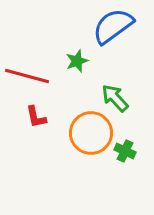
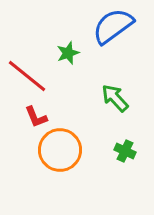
green star: moved 9 px left, 8 px up
red line: rotated 24 degrees clockwise
red L-shape: rotated 10 degrees counterclockwise
orange circle: moved 31 px left, 17 px down
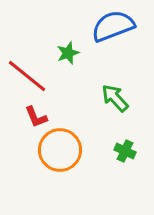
blue semicircle: rotated 15 degrees clockwise
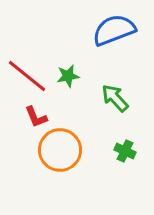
blue semicircle: moved 1 px right, 4 px down
green star: moved 23 px down; rotated 10 degrees clockwise
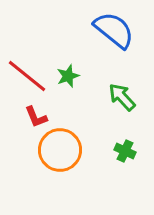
blue semicircle: rotated 60 degrees clockwise
green star: rotated 10 degrees counterclockwise
green arrow: moved 7 px right, 1 px up
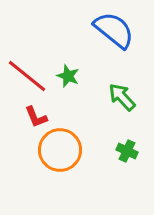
green star: rotated 30 degrees counterclockwise
green cross: moved 2 px right
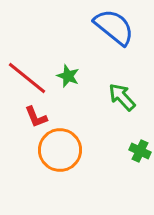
blue semicircle: moved 3 px up
red line: moved 2 px down
green cross: moved 13 px right
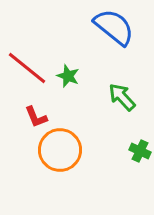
red line: moved 10 px up
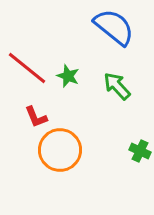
green arrow: moved 5 px left, 11 px up
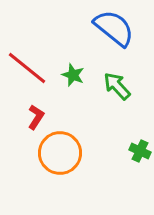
blue semicircle: moved 1 px down
green star: moved 5 px right, 1 px up
red L-shape: rotated 125 degrees counterclockwise
orange circle: moved 3 px down
